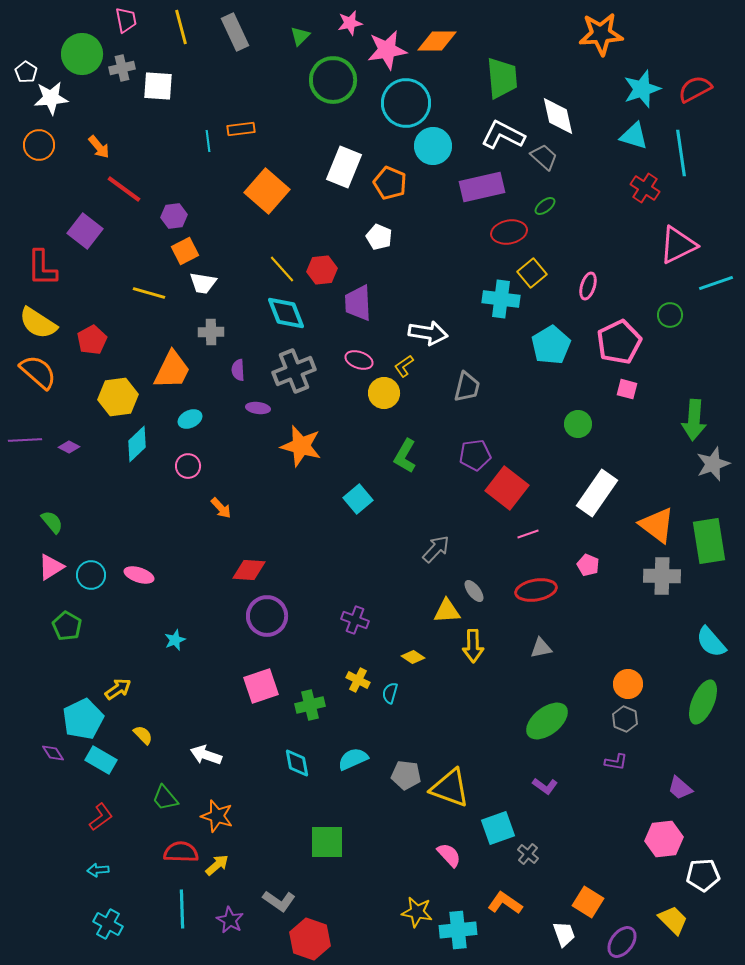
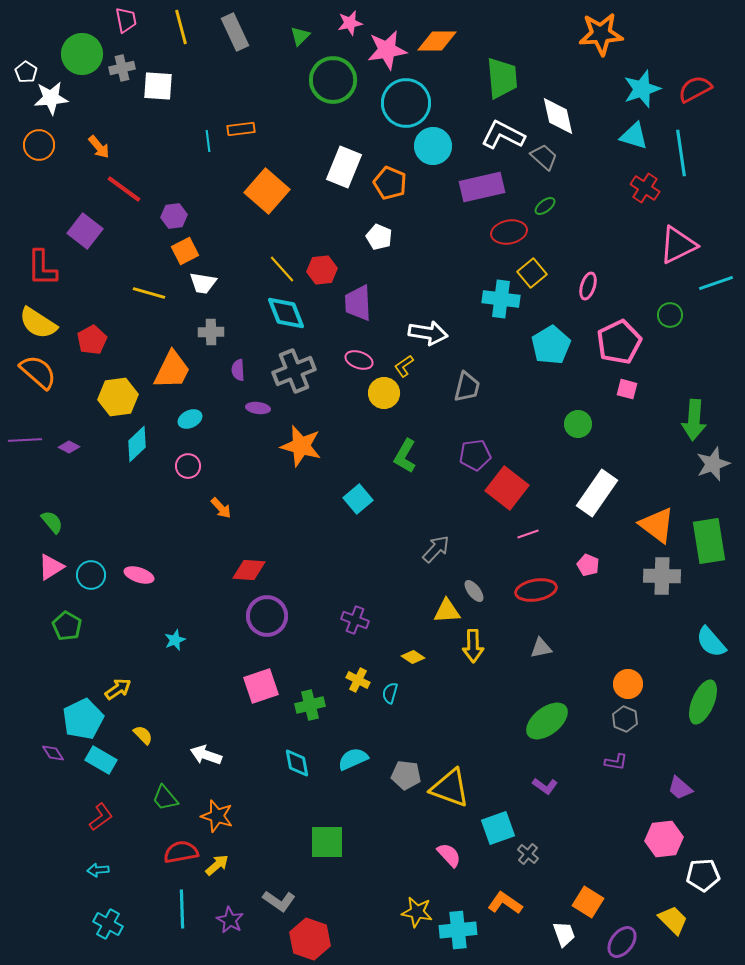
red semicircle at (181, 852): rotated 12 degrees counterclockwise
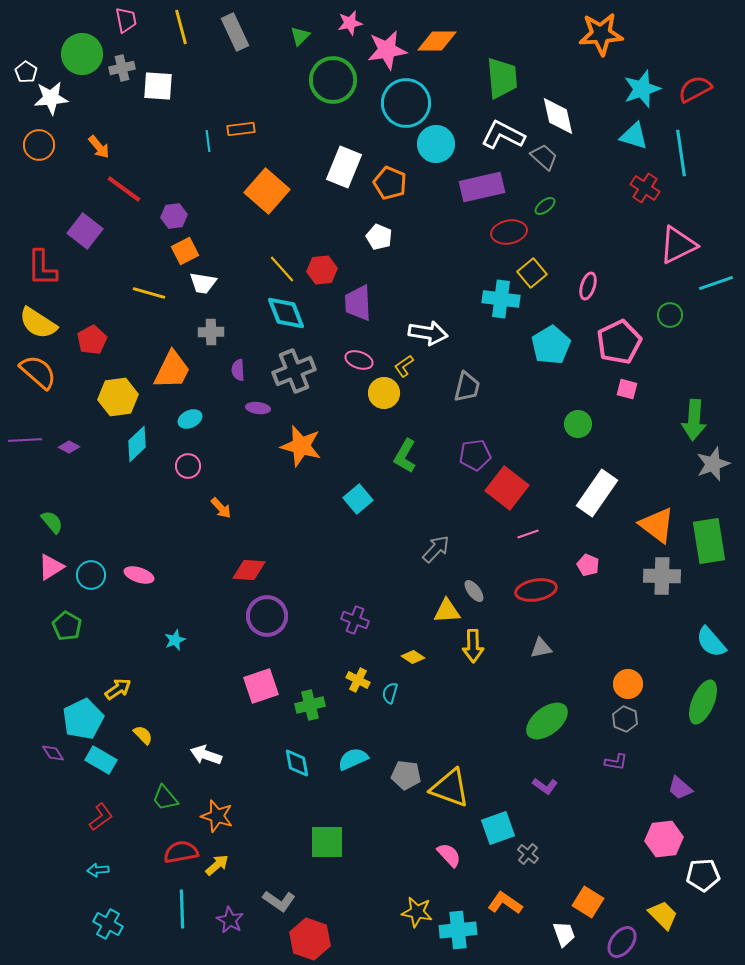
cyan circle at (433, 146): moved 3 px right, 2 px up
yellow trapezoid at (673, 920): moved 10 px left, 5 px up
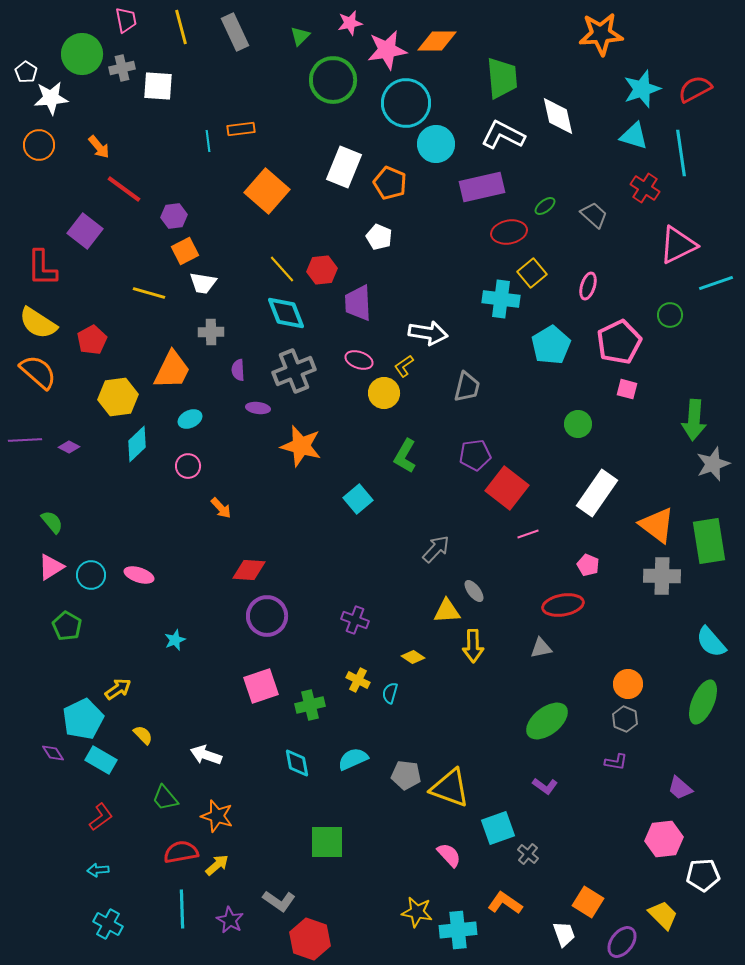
gray trapezoid at (544, 157): moved 50 px right, 58 px down
red ellipse at (536, 590): moved 27 px right, 15 px down
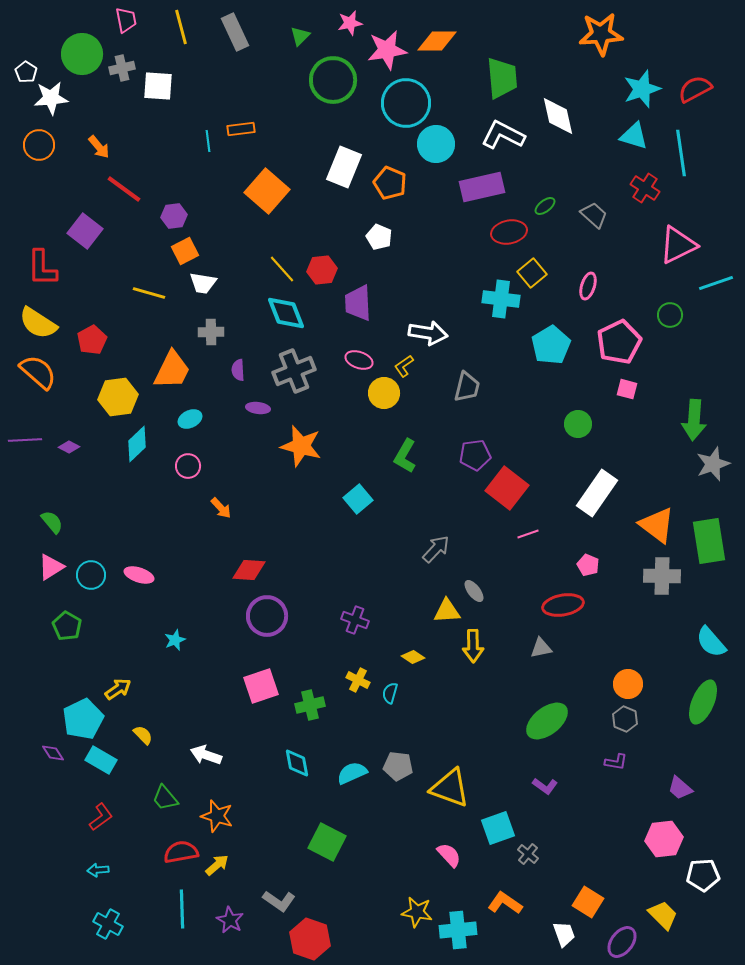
cyan semicircle at (353, 759): moved 1 px left, 14 px down
gray pentagon at (406, 775): moved 8 px left, 9 px up
green square at (327, 842): rotated 27 degrees clockwise
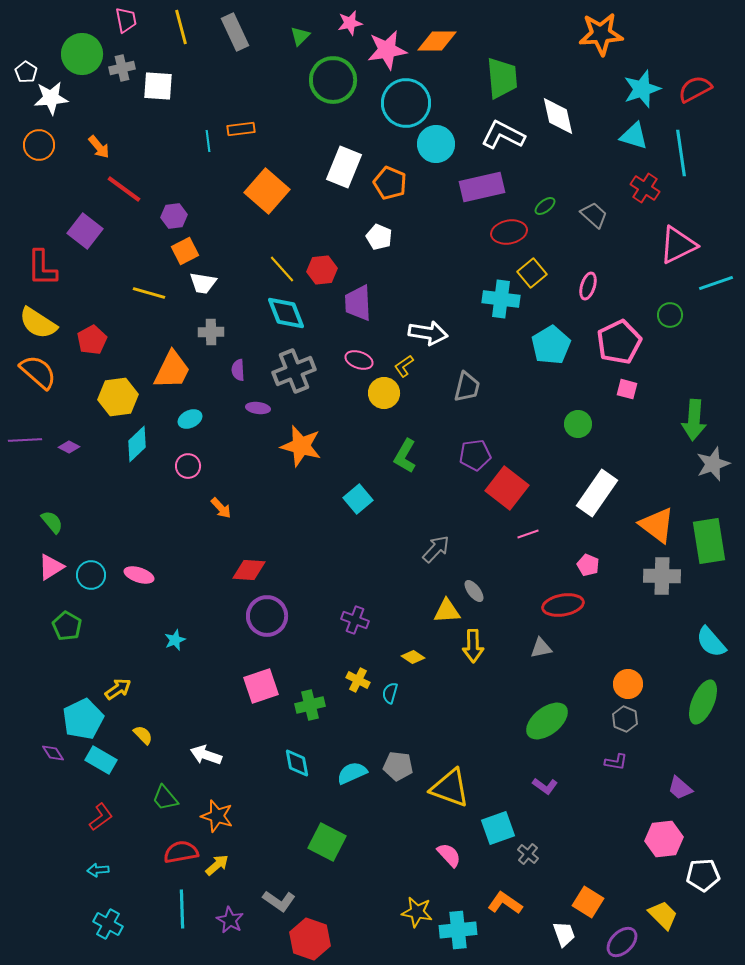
purple ellipse at (622, 942): rotated 8 degrees clockwise
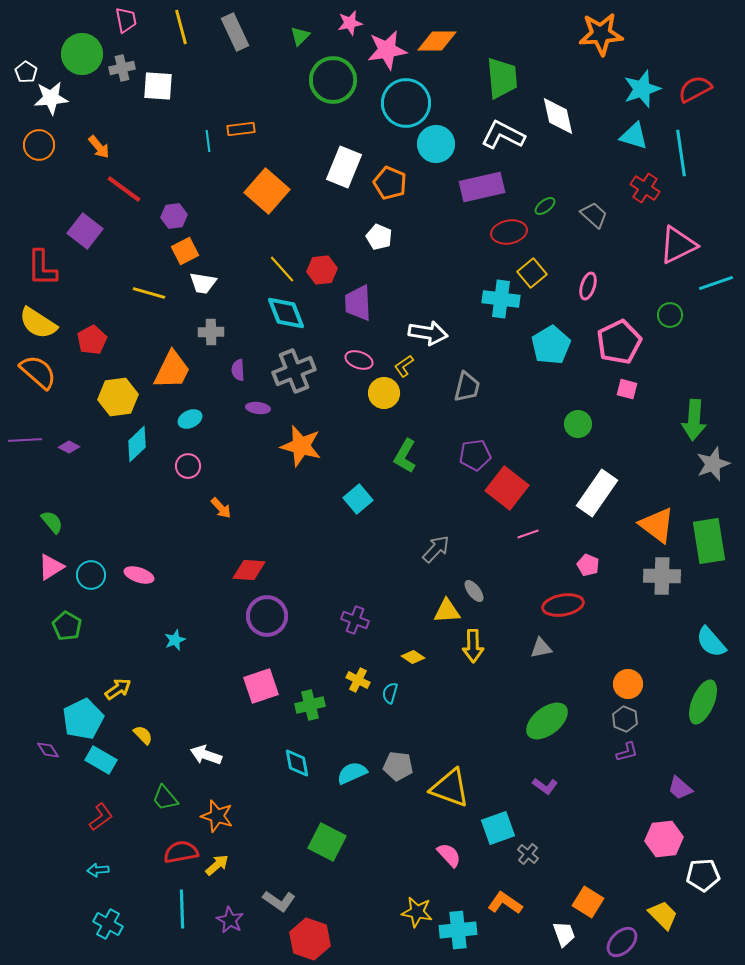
purple diamond at (53, 753): moved 5 px left, 3 px up
purple L-shape at (616, 762): moved 11 px right, 10 px up; rotated 25 degrees counterclockwise
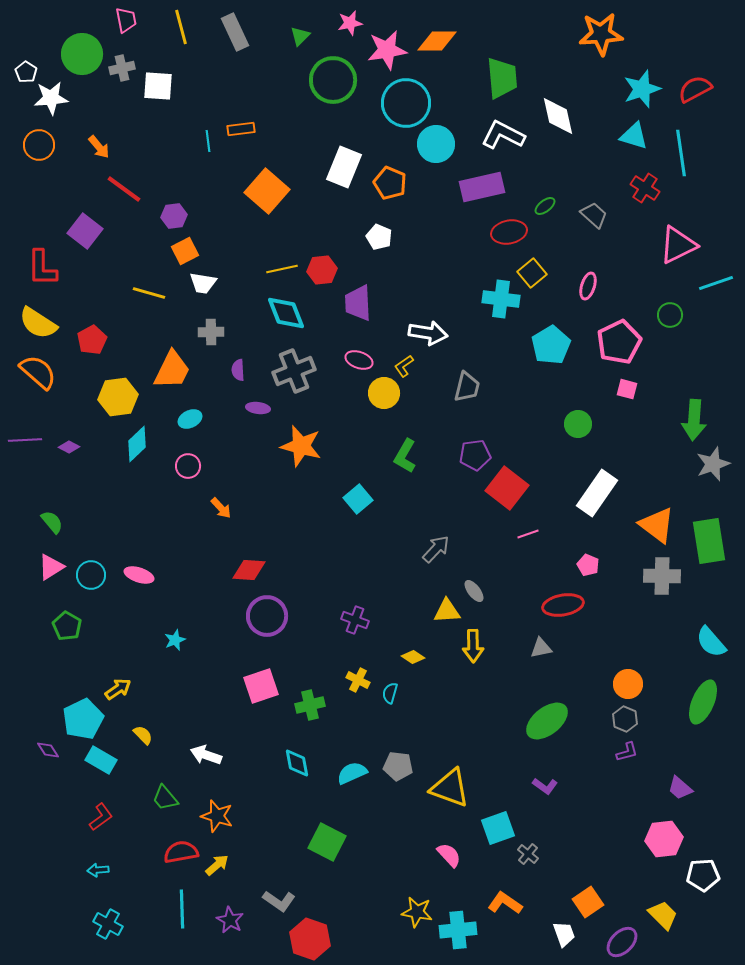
yellow line at (282, 269): rotated 60 degrees counterclockwise
orange square at (588, 902): rotated 24 degrees clockwise
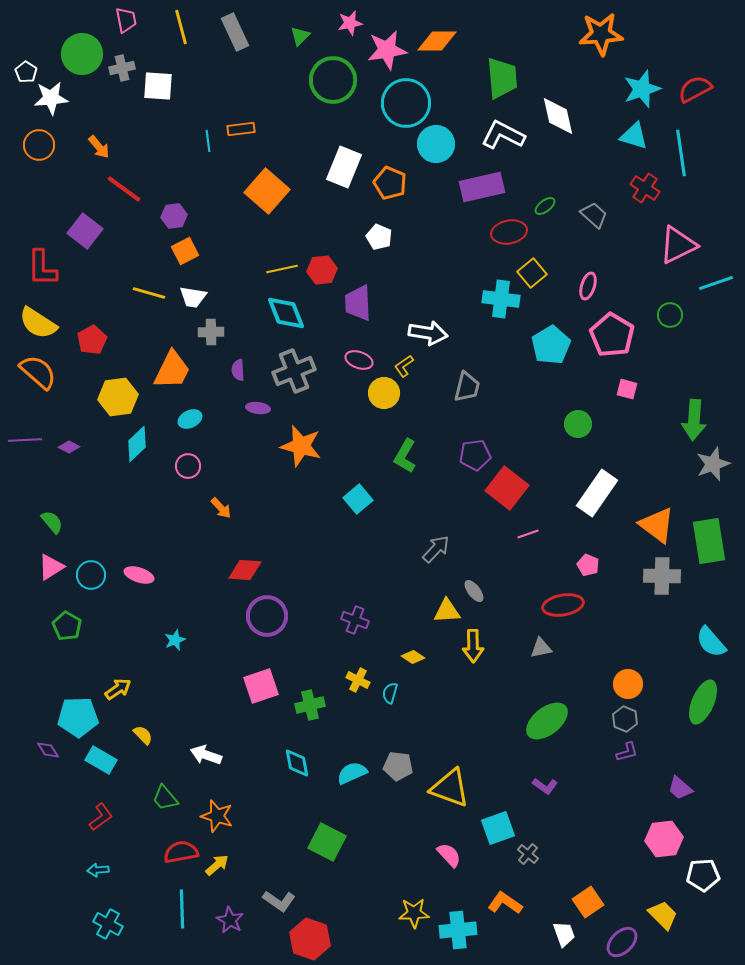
white trapezoid at (203, 283): moved 10 px left, 14 px down
pink pentagon at (619, 342): moved 7 px left, 7 px up; rotated 15 degrees counterclockwise
red diamond at (249, 570): moved 4 px left
cyan pentagon at (83, 719): moved 5 px left, 2 px up; rotated 24 degrees clockwise
yellow star at (417, 912): moved 3 px left, 1 px down; rotated 12 degrees counterclockwise
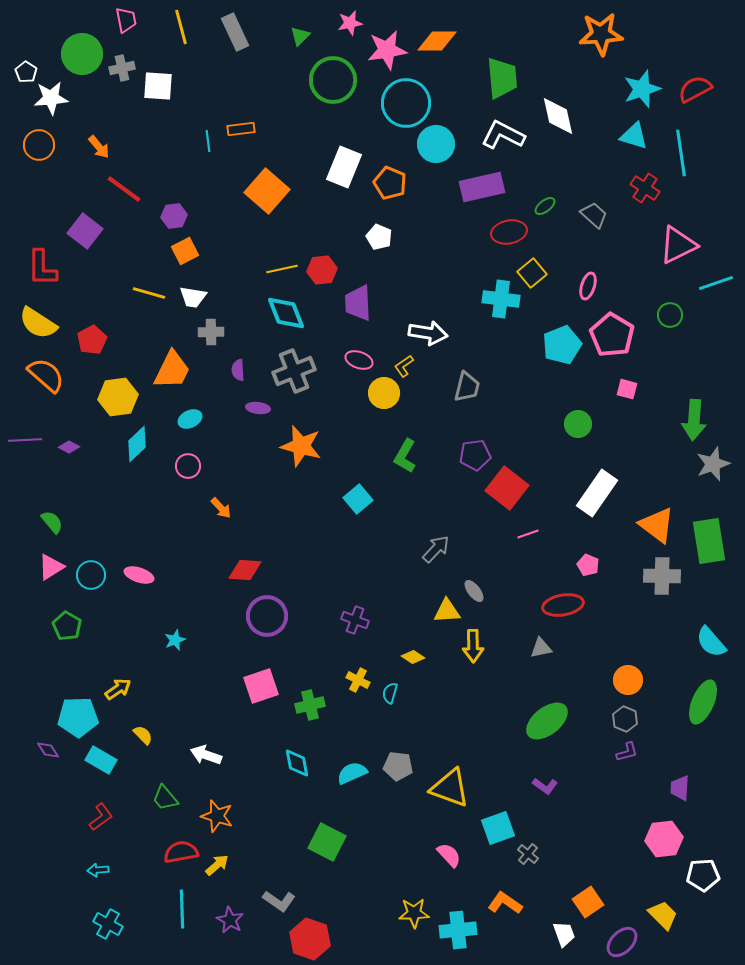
cyan pentagon at (551, 345): moved 11 px right; rotated 9 degrees clockwise
orange semicircle at (38, 372): moved 8 px right, 3 px down
orange circle at (628, 684): moved 4 px up
purple trapezoid at (680, 788): rotated 52 degrees clockwise
